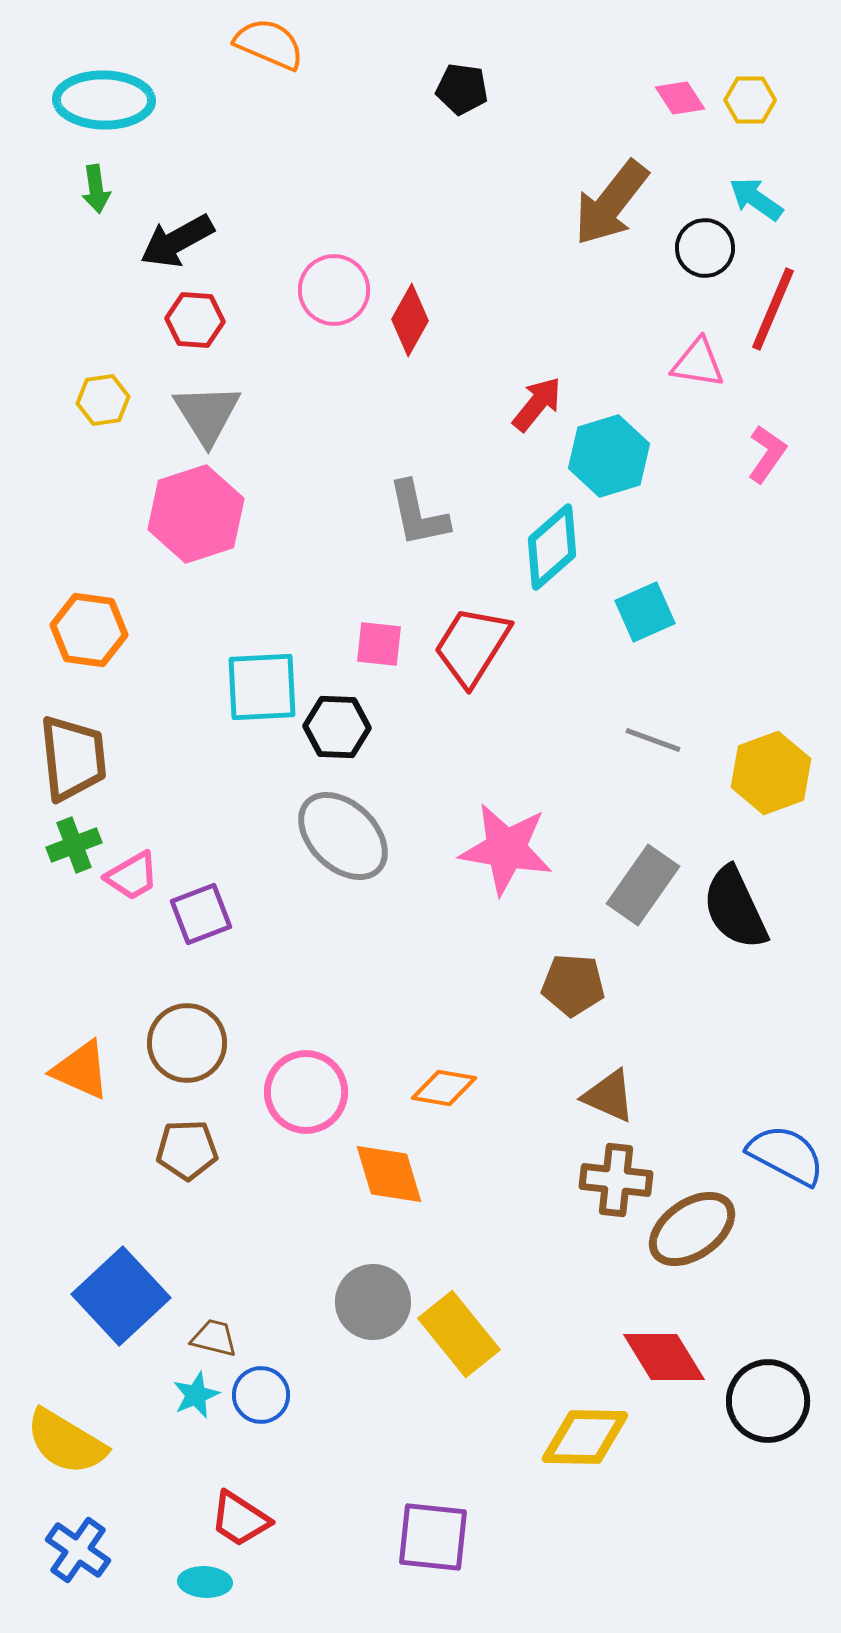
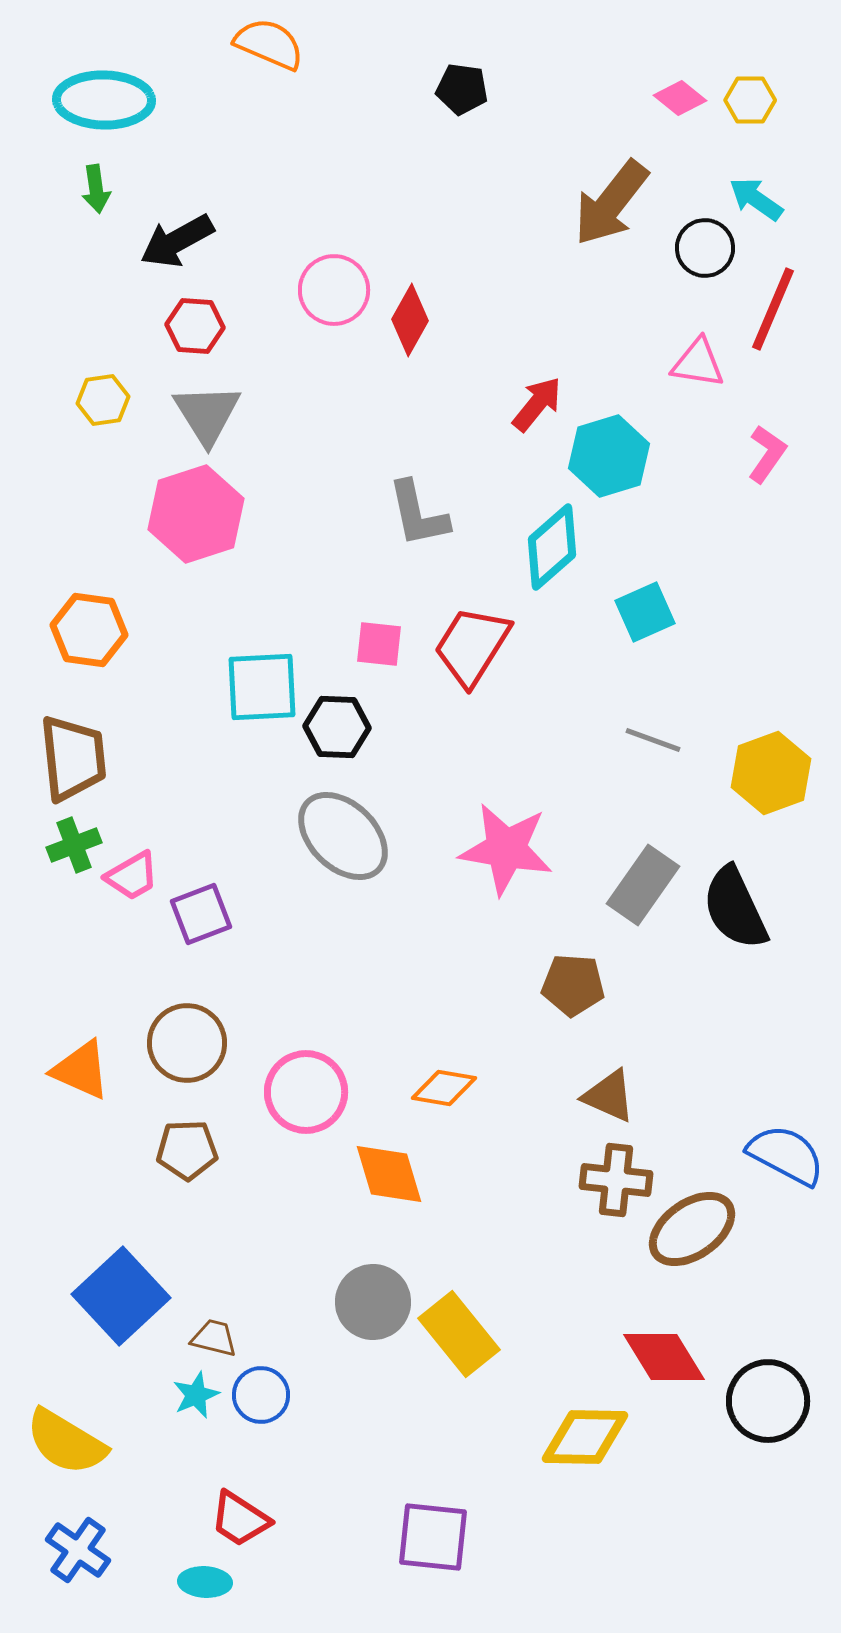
pink diamond at (680, 98): rotated 18 degrees counterclockwise
red hexagon at (195, 320): moved 6 px down
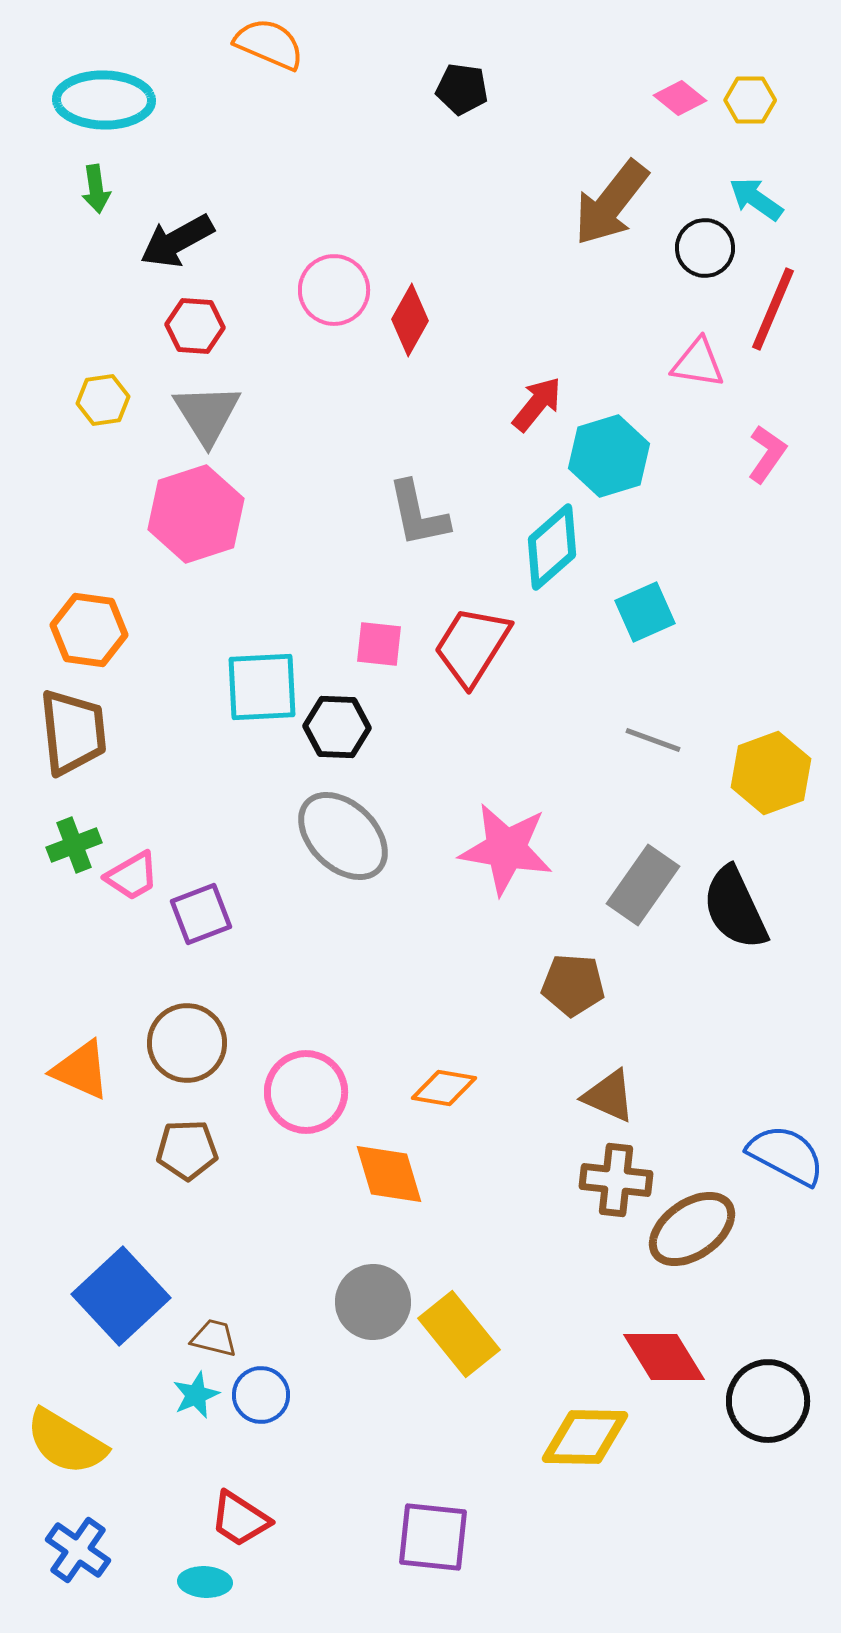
brown trapezoid at (73, 758): moved 26 px up
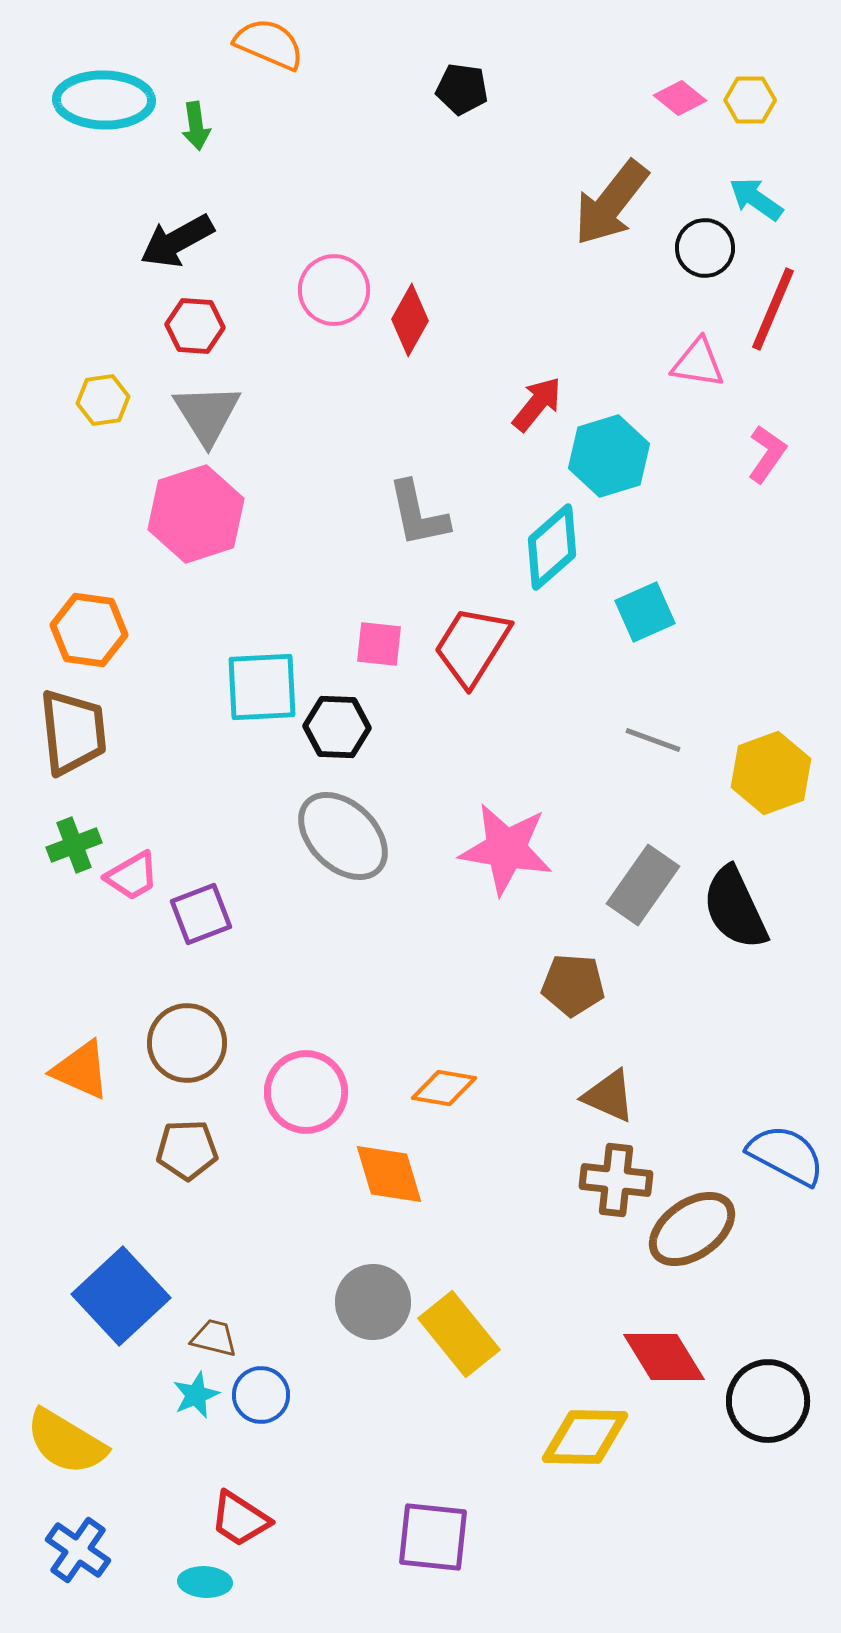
green arrow at (96, 189): moved 100 px right, 63 px up
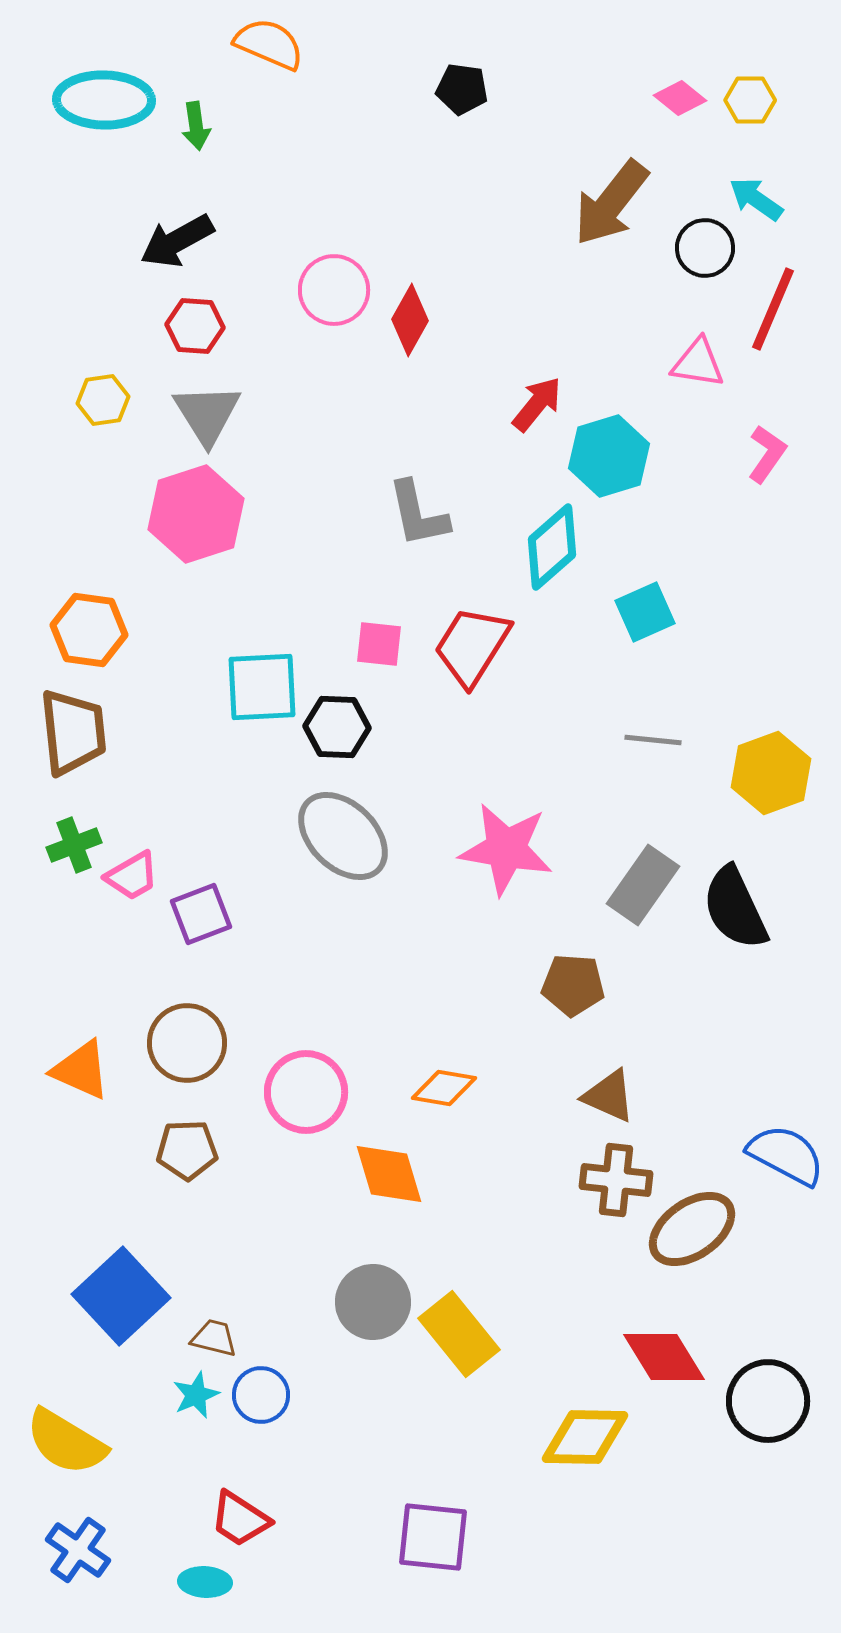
gray line at (653, 740): rotated 14 degrees counterclockwise
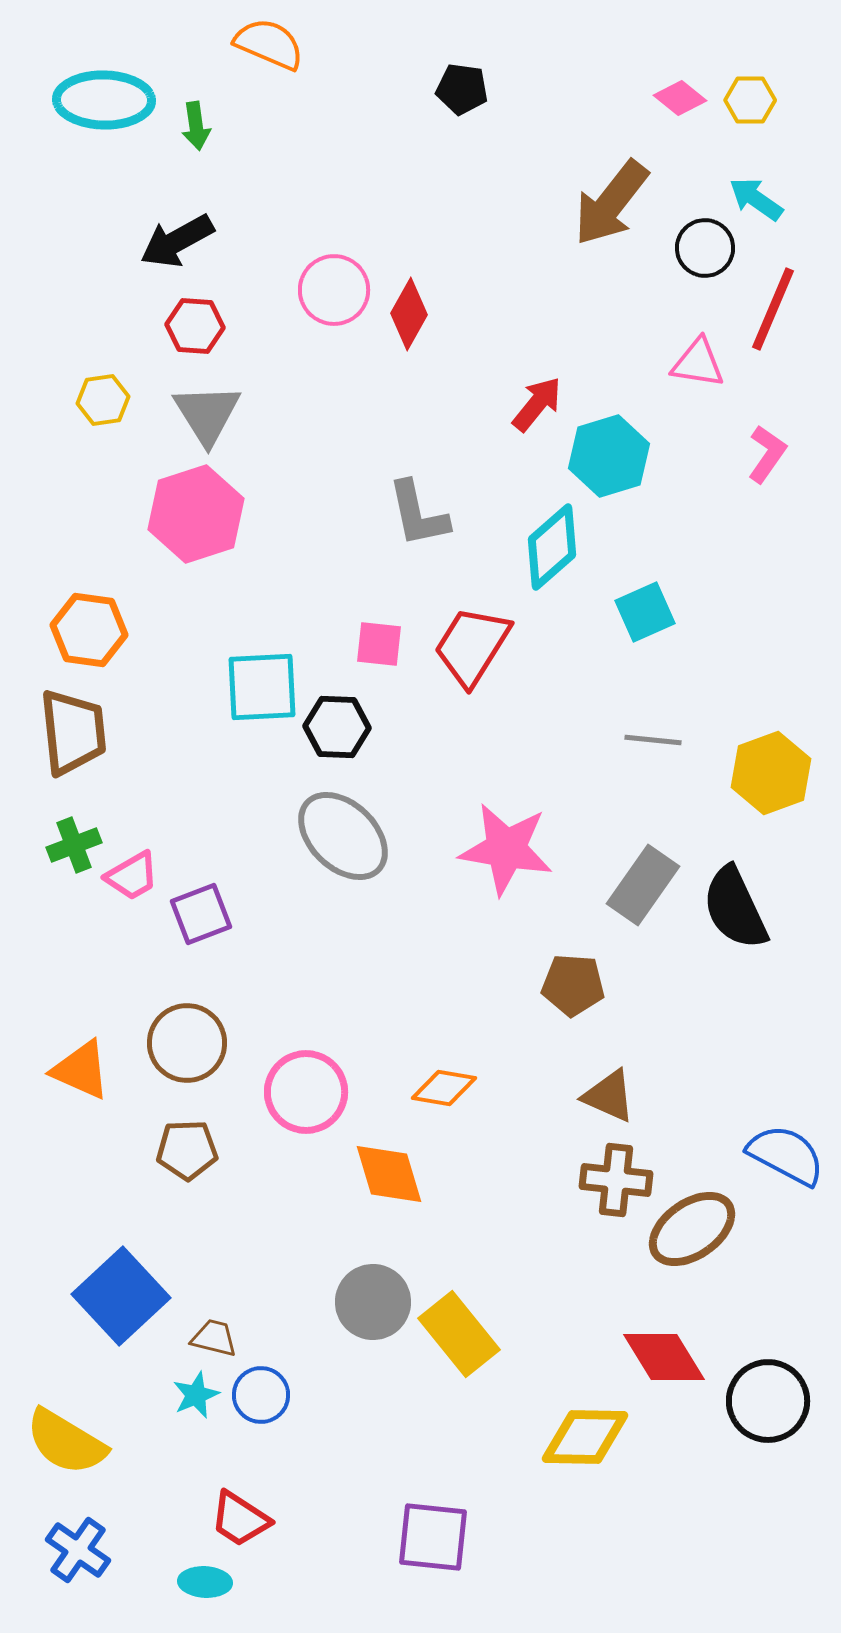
red diamond at (410, 320): moved 1 px left, 6 px up
